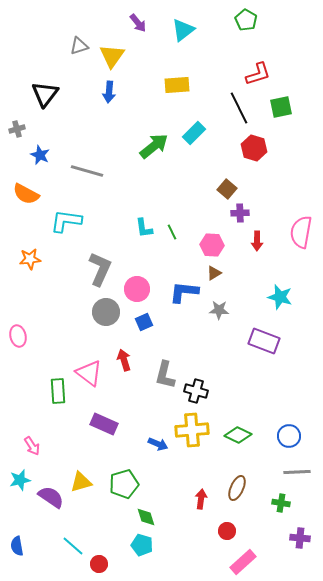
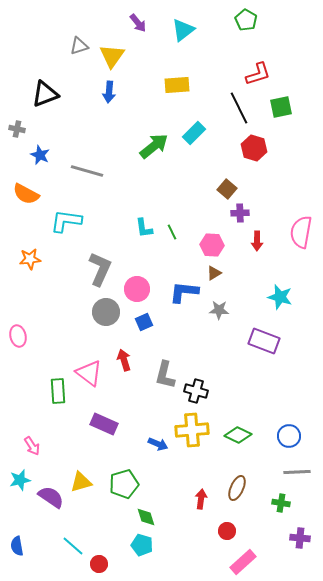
black triangle at (45, 94): rotated 32 degrees clockwise
gray cross at (17, 129): rotated 28 degrees clockwise
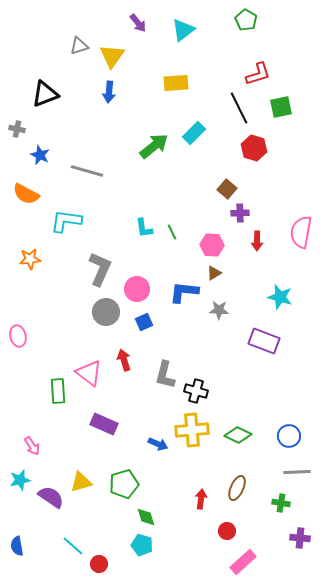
yellow rectangle at (177, 85): moved 1 px left, 2 px up
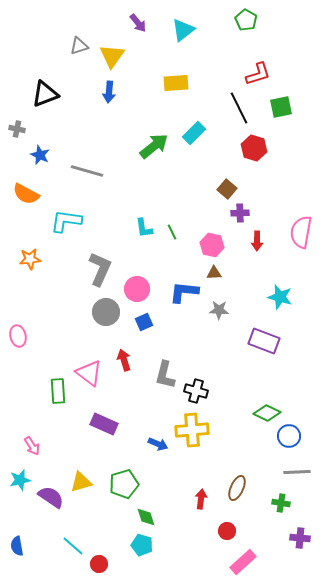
pink hexagon at (212, 245): rotated 10 degrees clockwise
brown triangle at (214, 273): rotated 28 degrees clockwise
green diamond at (238, 435): moved 29 px right, 22 px up
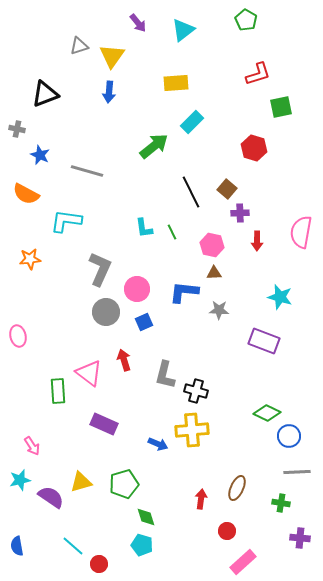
black line at (239, 108): moved 48 px left, 84 px down
cyan rectangle at (194, 133): moved 2 px left, 11 px up
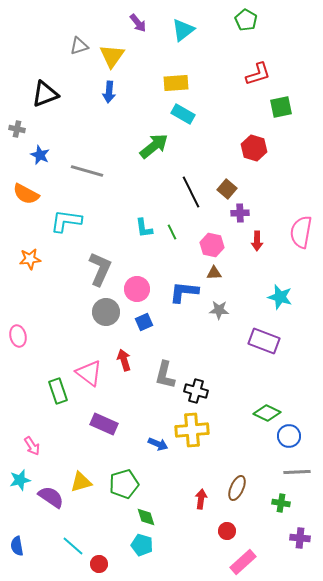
cyan rectangle at (192, 122): moved 9 px left, 8 px up; rotated 75 degrees clockwise
green rectangle at (58, 391): rotated 15 degrees counterclockwise
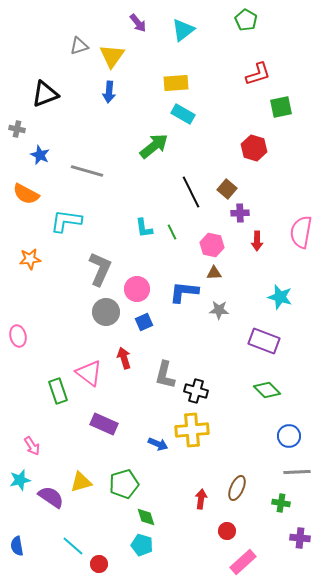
red arrow at (124, 360): moved 2 px up
green diamond at (267, 413): moved 23 px up; rotated 20 degrees clockwise
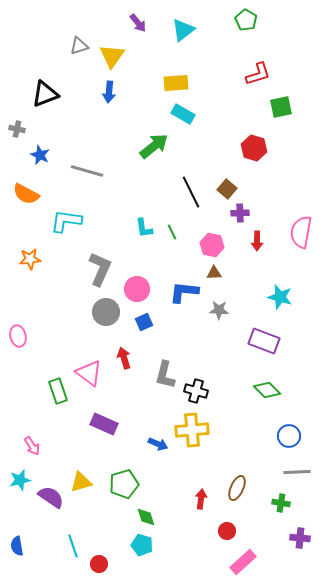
cyan line at (73, 546): rotated 30 degrees clockwise
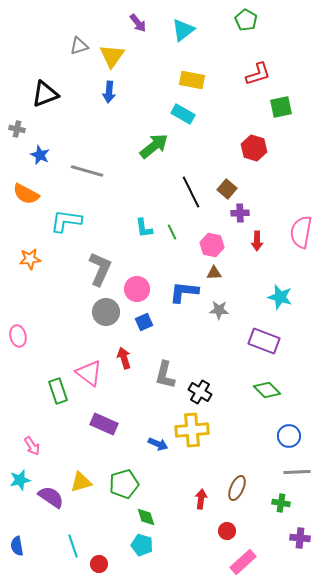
yellow rectangle at (176, 83): moved 16 px right, 3 px up; rotated 15 degrees clockwise
black cross at (196, 391): moved 4 px right, 1 px down; rotated 15 degrees clockwise
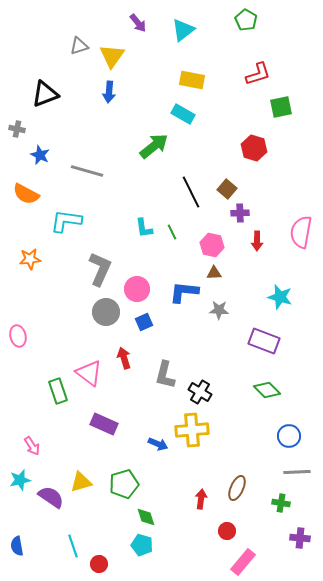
pink rectangle at (243, 562): rotated 8 degrees counterclockwise
